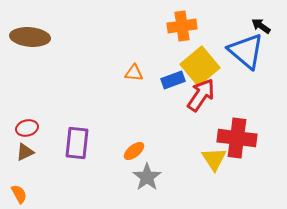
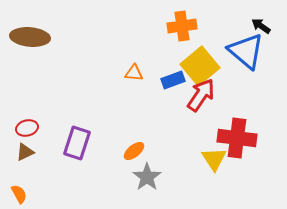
purple rectangle: rotated 12 degrees clockwise
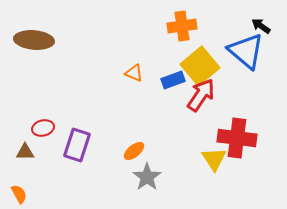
brown ellipse: moved 4 px right, 3 px down
orange triangle: rotated 18 degrees clockwise
red ellipse: moved 16 px right
purple rectangle: moved 2 px down
brown triangle: rotated 24 degrees clockwise
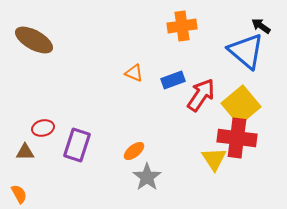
brown ellipse: rotated 24 degrees clockwise
yellow square: moved 41 px right, 39 px down
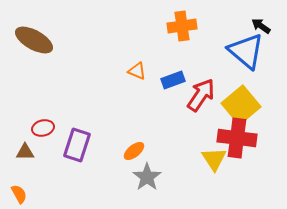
orange triangle: moved 3 px right, 2 px up
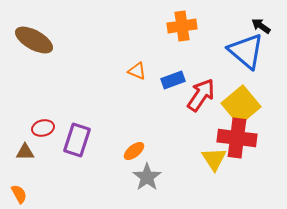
purple rectangle: moved 5 px up
